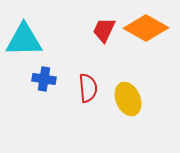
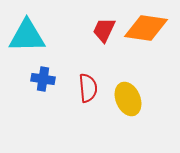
orange diamond: rotated 21 degrees counterclockwise
cyan triangle: moved 3 px right, 4 px up
blue cross: moved 1 px left
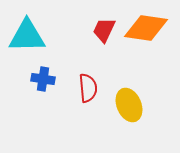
yellow ellipse: moved 1 px right, 6 px down
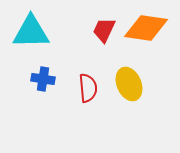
cyan triangle: moved 4 px right, 4 px up
yellow ellipse: moved 21 px up
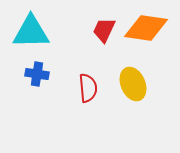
blue cross: moved 6 px left, 5 px up
yellow ellipse: moved 4 px right
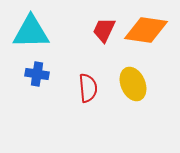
orange diamond: moved 2 px down
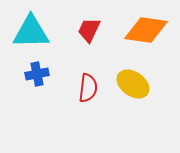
red trapezoid: moved 15 px left
blue cross: rotated 20 degrees counterclockwise
yellow ellipse: rotated 32 degrees counterclockwise
red semicircle: rotated 12 degrees clockwise
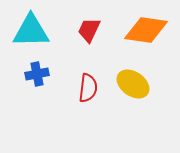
cyan triangle: moved 1 px up
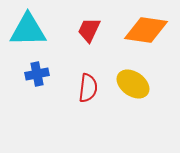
cyan triangle: moved 3 px left, 1 px up
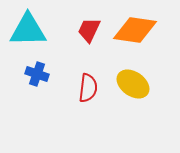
orange diamond: moved 11 px left
blue cross: rotated 30 degrees clockwise
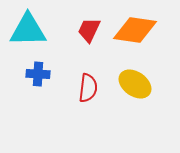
blue cross: moved 1 px right; rotated 15 degrees counterclockwise
yellow ellipse: moved 2 px right
